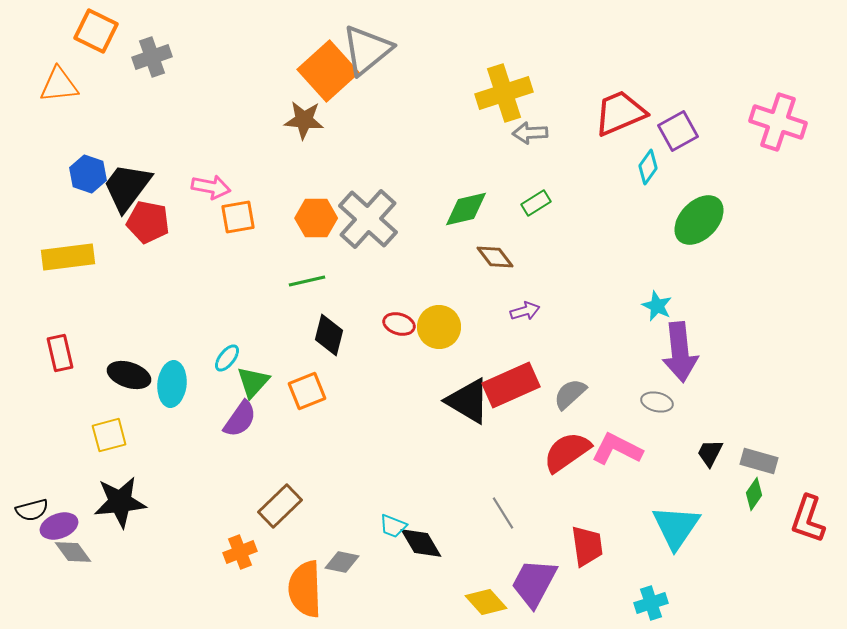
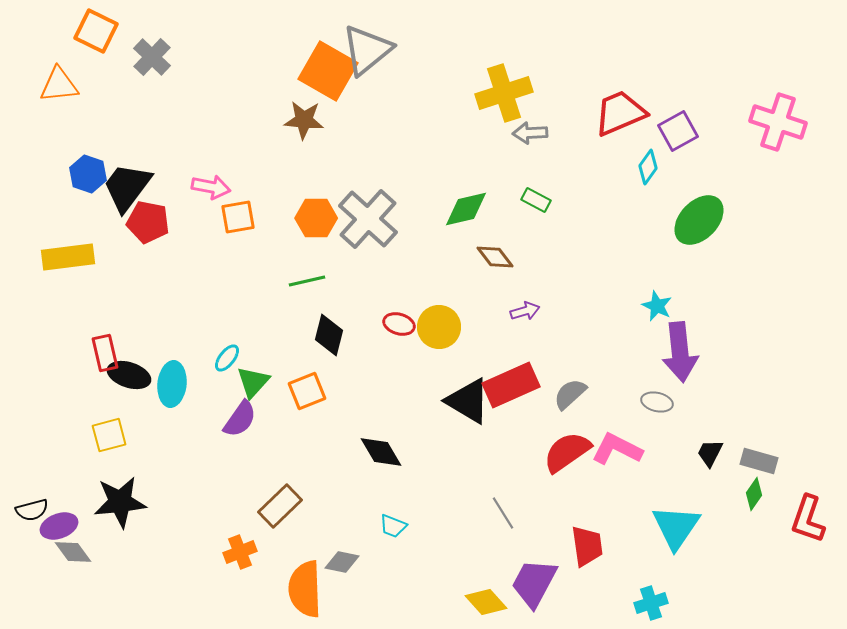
gray cross at (152, 57): rotated 27 degrees counterclockwise
orange square at (328, 71): rotated 18 degrees counterclockwise
green rectangle at (536, 203): moved 3 px up; rotated 60 degrees clockwise
red rectangle at (60, 353): moved 45 px right
black diamond at (421, 543): moved 40 px left, 91 px up
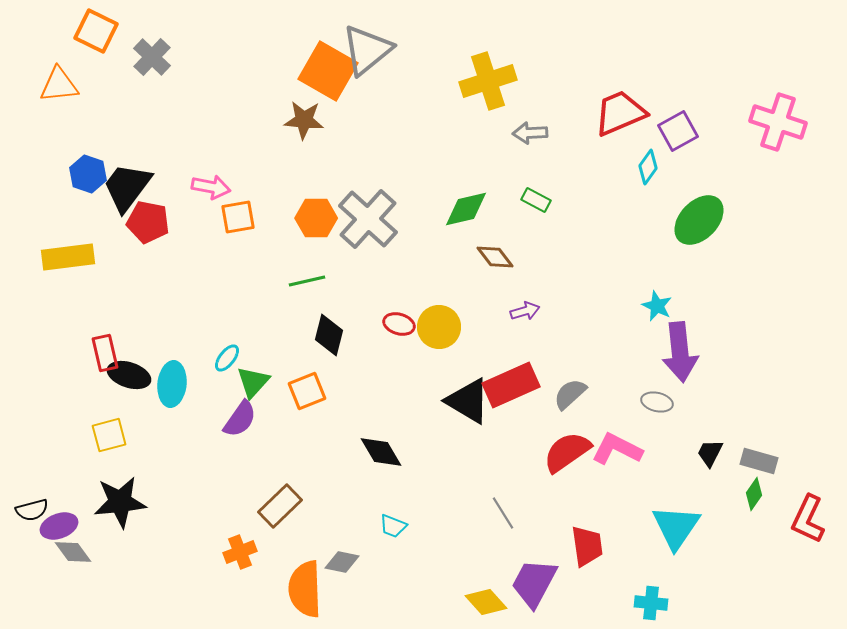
yellow cross at (504, 93): moved 16 px left, 12 px up
red L-shape at (808, 519): rotated 6 degrees clockwise
cyan cross at (651, 603): rotated 24 degrees clockwise
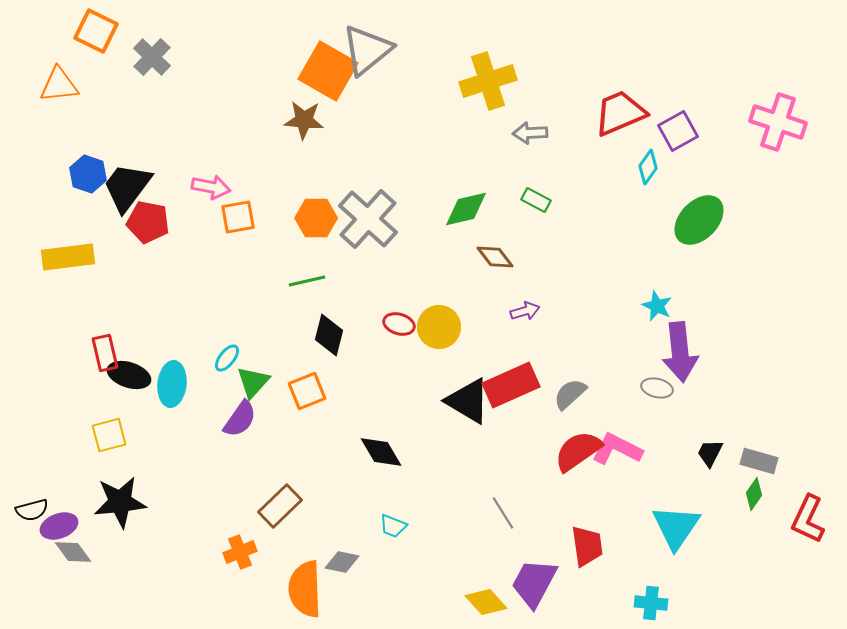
gray ellipse at (657, 402): moved 14 px up
red semicircle at (567, 452): moved 11 px right, 1 px up
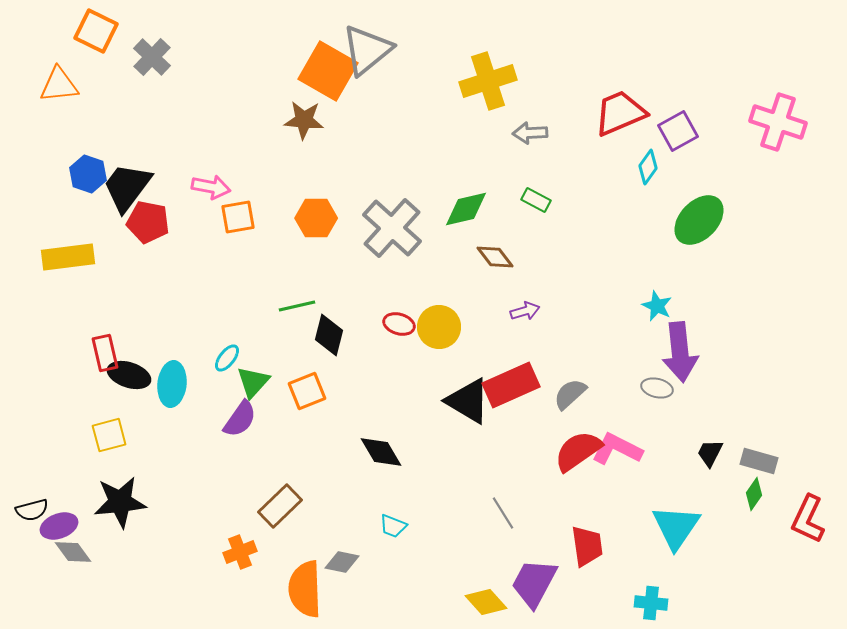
gray cross at (368, 219): moved 24 px right, 9 px down
green line at (307, 281): moved 10 px left, 25 px down
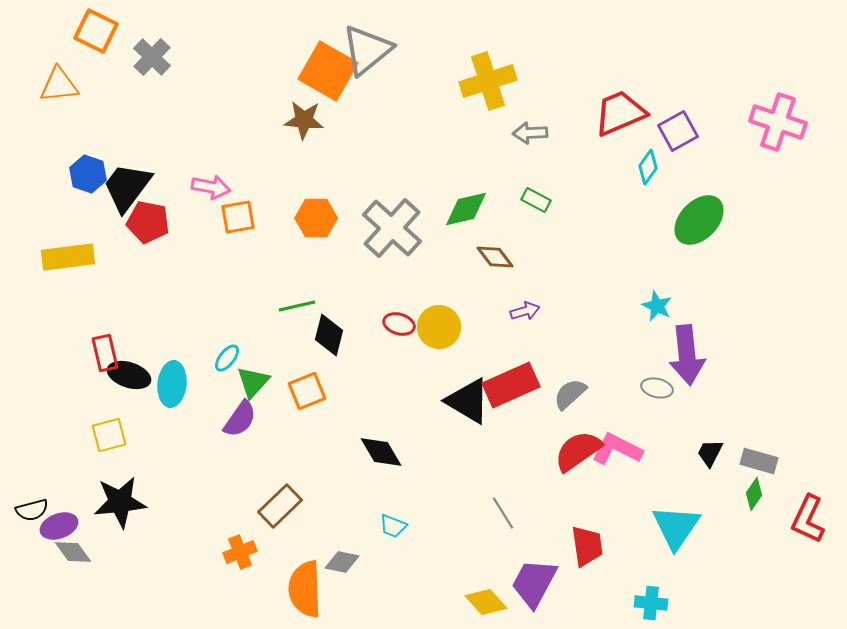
purple arrow at (680, 352): moved 7 px right, 3 px down
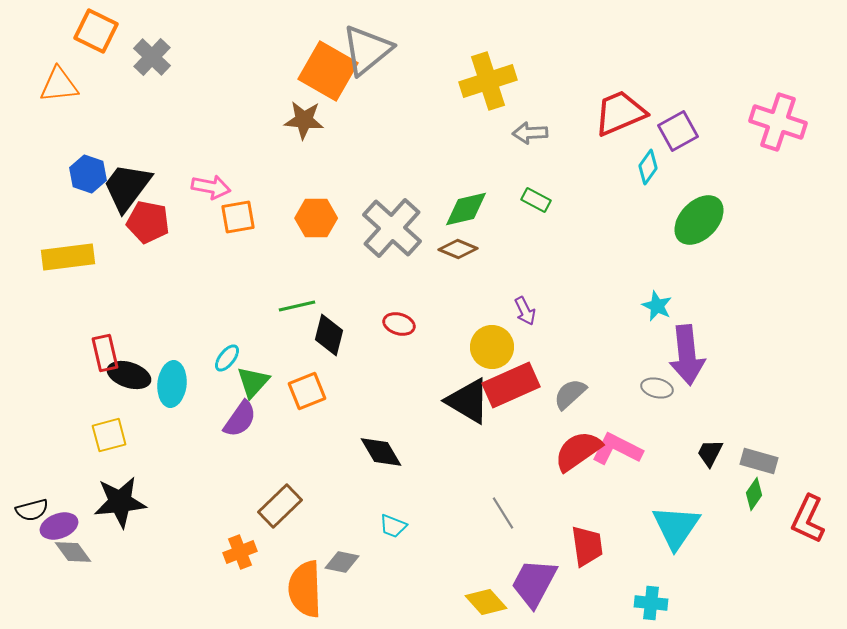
brown diamond at (495, 257): moved 37 px left, 8 px up; rotated 30 degrees counterclockwise
purple arrow at (525, 311): rotated 80 degrees clockwise
yellow circle at (439, 327): moved 53 px right, 20 px down
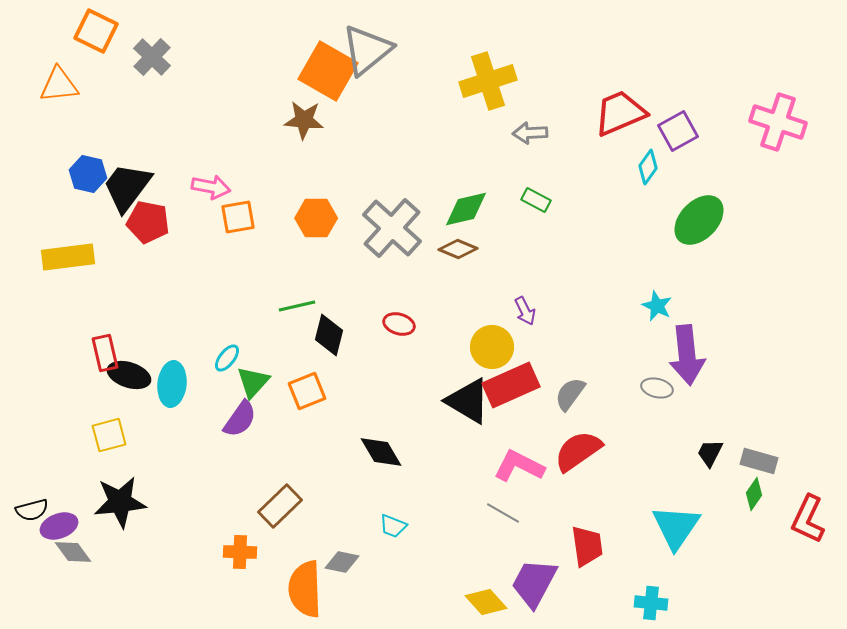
blue hexagon at (88, 174): rotated 6 degrees counterclockwise
gray semicircle at (570, 394): rotated 12 degrees counterclockwise
pink L-shape at (617, 449): moved 98 px left, 17 px down
gray line at (503, 513): rotated 28 degrees counterclockwise
orange cross at (240, 552): rotated 24 degrees clockwise
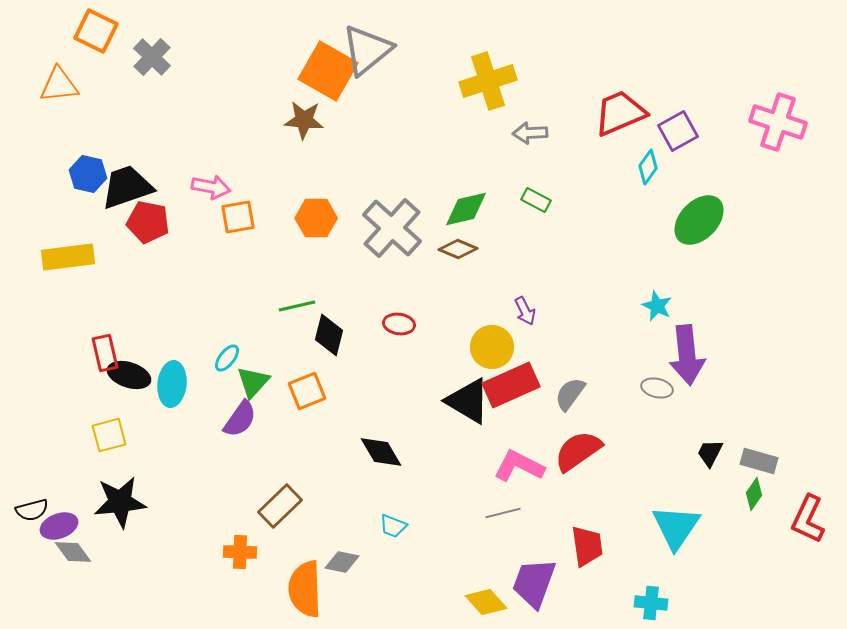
black trapezoid at (127, 187): rotated 34 degrees clockwise
red ellipse at (399, 324): rotated 8 degrees counterclockwise
gray line at (503, 513): rotated 44 degrees counterclockwise
purple trapezoid at (534, 583): rotated 8 degrees counterclockwise
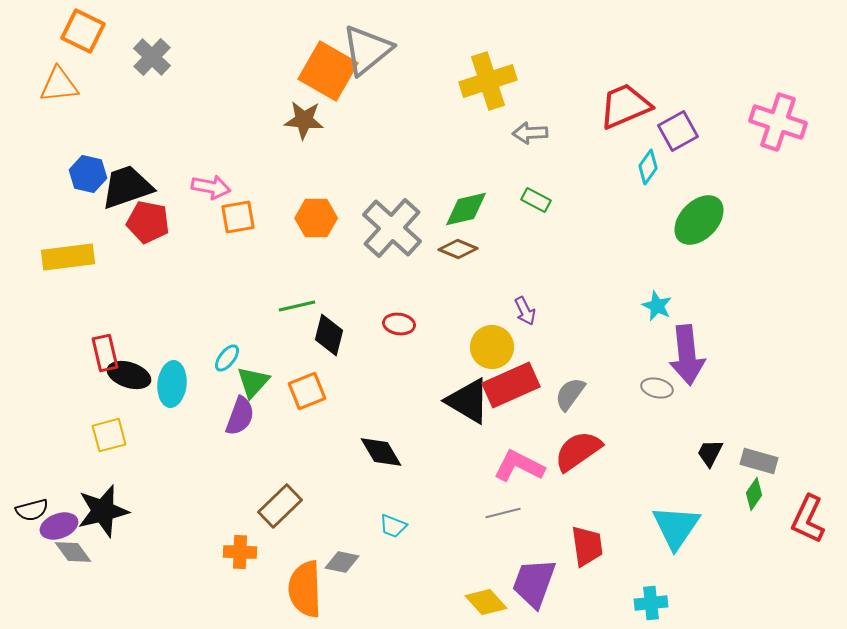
orange square at (96, 31): moved 13 px left
red trapezoid at (620, 113): moved 5 px right, 7 px up
purple semicircle at (240, 419): moved 3 px up; rotated 15 degrees counterclockwise
black star at (120, 502): moved 17 px left, 9 px down; rotated 8 degrees counterclockwise
cyan cross at (651, 603): rotated 12 degrees counterclockwise
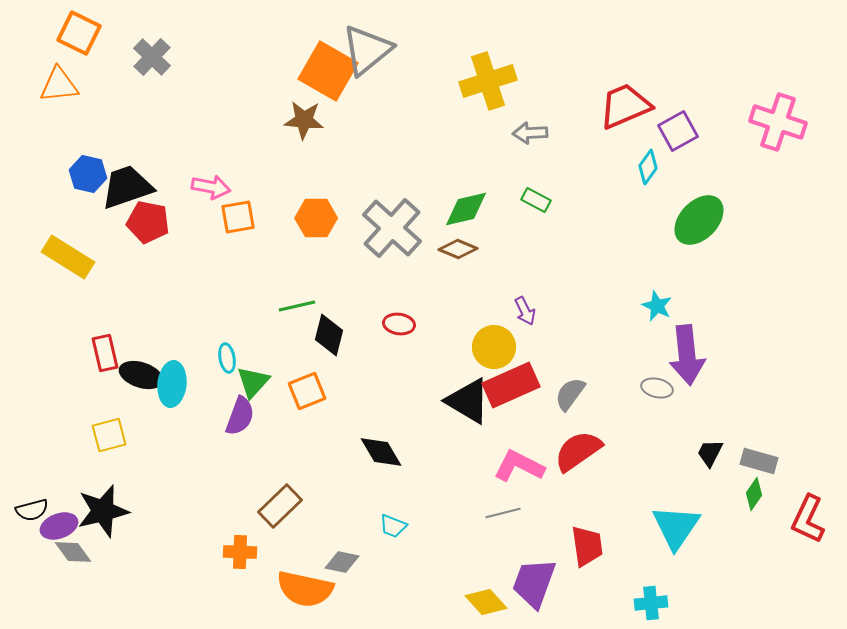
orange square at (83, 31): moved 4 px left, 2 px down
yellow rectangle at (68, 257): rotated 39 degrees clockwise
yellow circle at (492, 347): moved 2 px right
cyan ellipse at (227, 358): rotated 48 degrees counterclockwise
black ellipse at (129, 375): moved 12 px right
orange semicircle at (305, 589): rotated 76 degrees counterclockwise
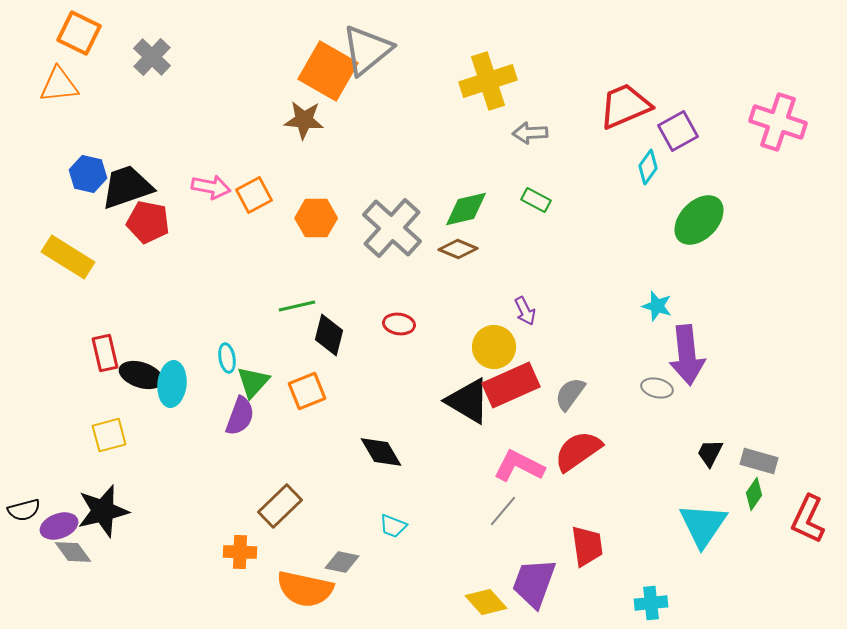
orange square at (238, 217): moved 16 px right, 22 px up; rotated 18 degrees counterclockwise
cyan star at (657, 306): rotated 8 degrees counterclockwise
black semicircle at (32, 510): moved 8 px left
gray line at (503, 513): moved 2 px up; rotated 36 degrees counterclockwise
cyan triangle at (676, 527): moved 27 px right, 2 px up
